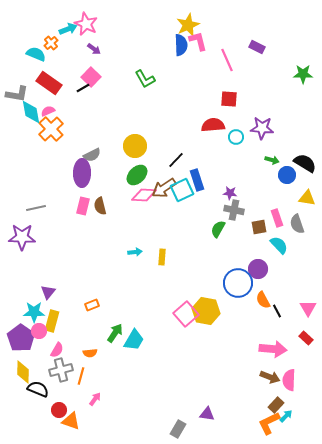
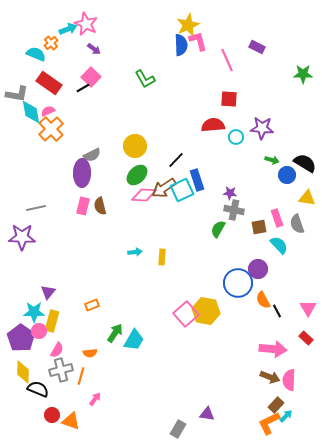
red circle at (59, 410): moved 7 px left, 5 px down
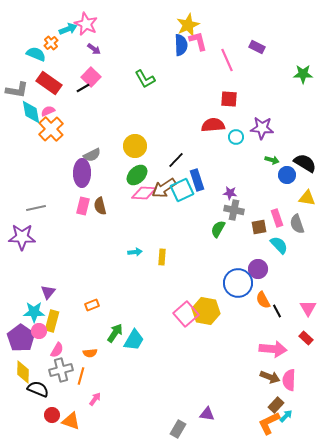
gray L-shape at (17, 94): moved 4 px up
pink diamond at (144, 195): moved 2 px up
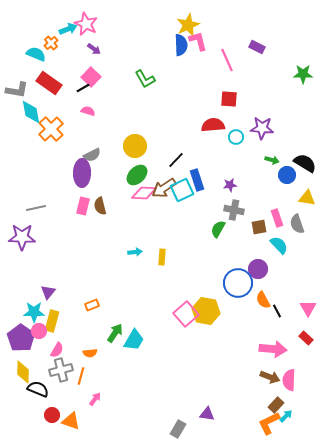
pink semicircle at (48, 111): moved 40 px right; rotated 40 degrees clockwise
purple star at (230, 193): moved 8 px up; rotated 16 degrees counterclockwise
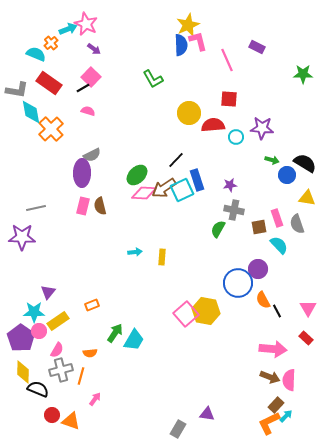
green L-shape at (145, 79): moved 8 px right
yellow circle at (135, 146): moved 54 px right, 33 px up
yellow rectangle at (52, 321): moved 6 px right; rotated 40 degrees clockwise
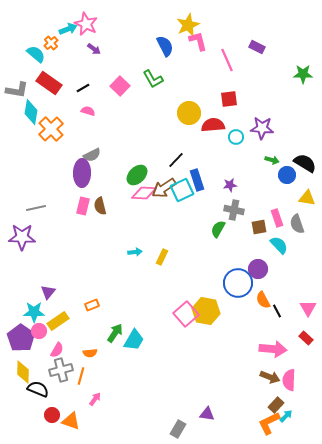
blue semicircle at (181, 45): moved 16 px left, 1 px down; rotated 25 degrees counterclockwise
cyan semicircle at (36, 54): rotated 18 degrees clockwise
pink square at (91, 77): moved 29 px right, 9 px down
red square at (229, 99): rotated 12 degrees counterclockwise
cyan diamond at (31, 112): rotated 20 degrees clockwise
yellow rectangle at (162, 257): rotated 21 degrees clockwise
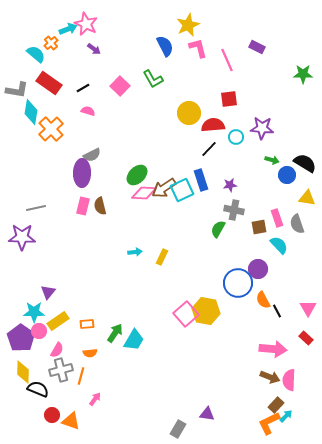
pink L-shape at (198, 41): moved 7 px down
black line at (176, 160): moved 33 px right, 11 px up
blue rectangle at (197, 180): moved 4 px right
orange rectangle at (92, 305): moved 5 px left, 19 px down; rotated 16 degrees clockwise
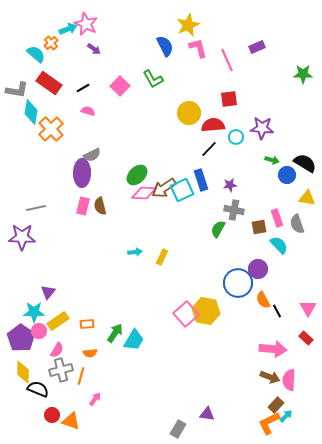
purple rectangle at (257, 47): rotated 49 degrees counterclockwise
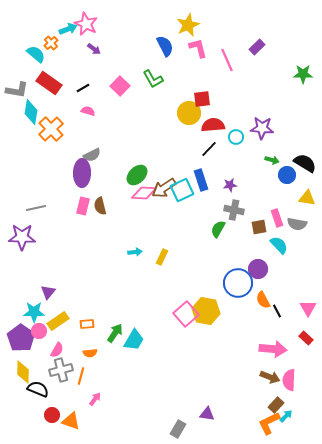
purple rectangle at (257, 47): rotated 21 degrees counterclockwise
red square at (229, 99): moved 27 px left
gray semicircle at (297, 224): rotated 60 degrees counterclockwise
